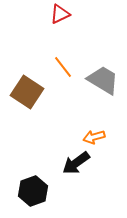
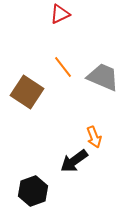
gray trapezoid: moved 3 px up; rotated 8 degrees counterclockwise
orange arrow: rotated 95 degrees counterclockwise
black arrow: moved 2 px left, 2 px up
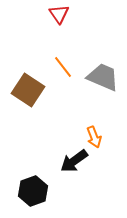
red triangle: moved 1 px left; rotated 40 degrees counterclockwise
brown square: moved 1 px right, 2 px up
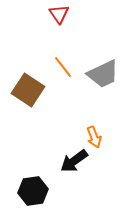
gray trapezoid: moved 3 px up; rotated 132 degrees clockwise
black hexagon: rotated 12 degrees clockwise
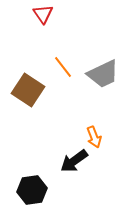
red triangle: moved 16 px left
black hexagon: moved 1 px left, 1 px up
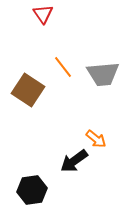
gray trapezoid: rotated 20 degrees clockwise
orange arrow: moved 2 px right, 2 px down; rotated 30 degrees counterclockwise
